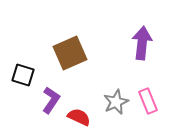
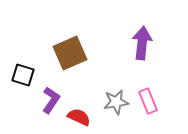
gray star: rotated 15 degrees clockwise
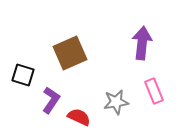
pink rectangle: moved 6 px right, 10 px up
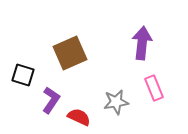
pink rectangle: moved 3 px up
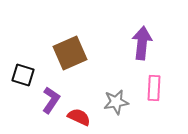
pink rectangle: rotated 25 degrees clockwise
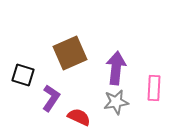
purple arrow: moved 26 px left, 25 px down
purple L-shape: moved 2 px up
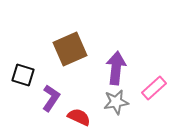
brown square: moved 4 px up
pink rectangle: rotated 45 degrees clockwise
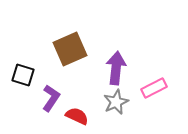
pink rectangle: rotated 15 degrees clockwise
gray star: rotated 15 degrees counterclockwise
red semicircle: moved 2 px left, 1 px up
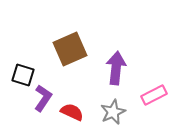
pink rectangle: moved 7 px down
purple L-shape: moved 8 px left
gray star: moved 3 px left, 10 px down
red semicircle: moved 5 px left, 4 px up
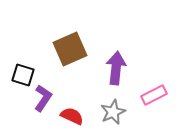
red semicircle: moved 4 px down
